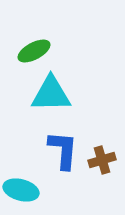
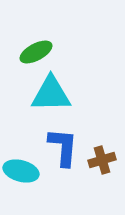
green ellipse: moved 2 px right, 1 px down
blue L-shape: moved 3 px up
cyan ellipse: moved 19 px up
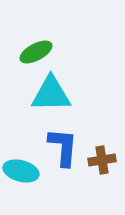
brown cross: rotated 8 degrees clockwise
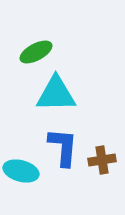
cyan triangle: moved 5 px right
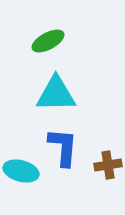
green ellipse: moved 12 px right, 11 px up
brown cross: moved 6 px right, 5 px down
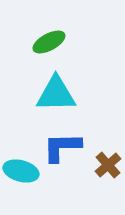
green ellipse: moved 1 px right, 1 px down
blue L-shape: moved 1 px left; rotated 96 degrees counterclockwise
brown cross: rotated 32 degrees counterclockwise
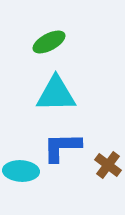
brown cross: rotated 12 degrees counterclockwise
cyan ellipse: rotated 12 degrees counterclockwise
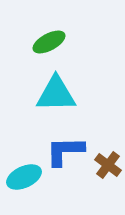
blue L-shape: moved 3 px right, 4 px down
cyan ellipse: moved 3 px right, 6 px down; rotated 28 degrees counterclockwise
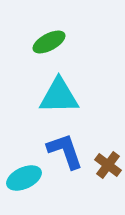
cyan triangle: moved 3 px right, 2 px down
blue L-shape: rotated 72 degrees clockwise
cyan ellipse: moved 1 px down
